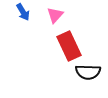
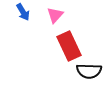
black semicircle: moved 1 px right, 1 px up
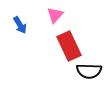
blue arrow: moved 3 px left, 13 px down
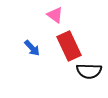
pink triangle: rotated 36 degrees counterclockwise
blue arrow: moved 12 px right, 23 px down; rotated 12 degrees counterclockwise
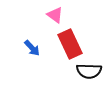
red rectangle: moved 1 px right, 2 px up
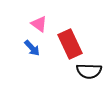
pink triangle: moved 16 px left, 9 px down
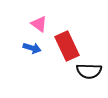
red rectangle: moved 3 px left, 2 px down
blue arrow: rotated 30 degrees counterclockwise
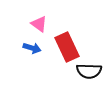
red rectangle: moved 1 px down
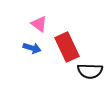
black semicircle: moved 1 px right
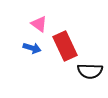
red rectangle: moved 2 px left, 1 px up
